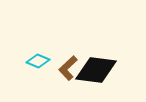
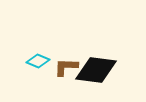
brown L-shape: moved 2 px left, 1 px up; rotated 45 degrees clockwise
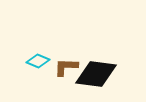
black diamond: moved 4 px down
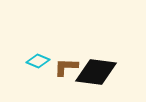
black diamond: moved 2 px up
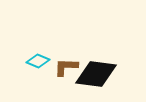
black diamond: moved 2 px down
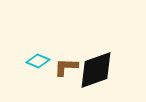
black diamond: moved 4 px up; rotated 27 degrees counterclockwise
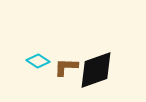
cyan diamond: rotated 10 degrees clockwise
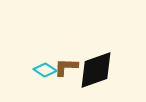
cyan diamond: moved 7 px right, 9 px down
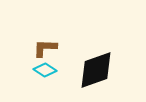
brown L-shape: moved 21 px left, 19 px up
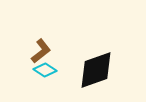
brown L-shape: moved 4 px left, 3 px down; rotated 140 degrees clockwise
